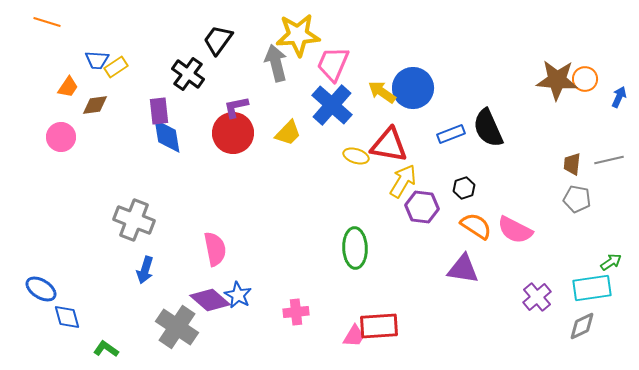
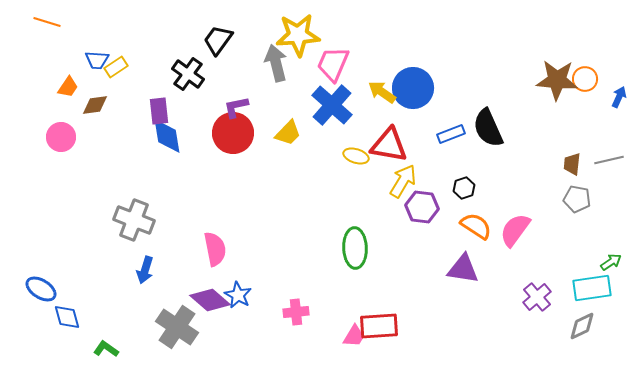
pink semicircle at (515, 230): rotated 99 degrees clockwise
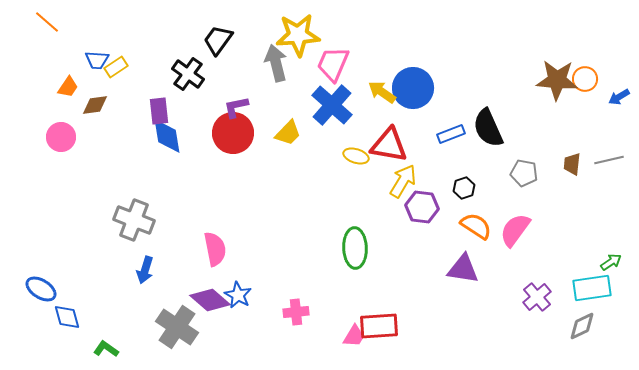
orange line at (47, 22): rotated 24 degrees clockwise
blue arrow at (619, 97): rotated 145 degrees counterclockwise
gray pentagon at (577, 199): moved 53 px left, 26 px up
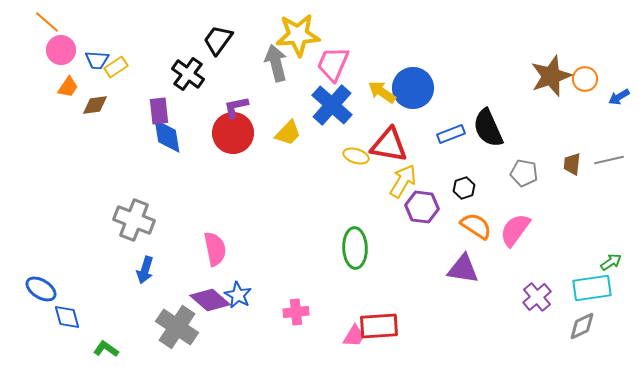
brown star at (557, 80): moved 6 px left, 4 px up; rotated 24 degrees counterclockwise
pink circle at (61, 137): moved 87 px up
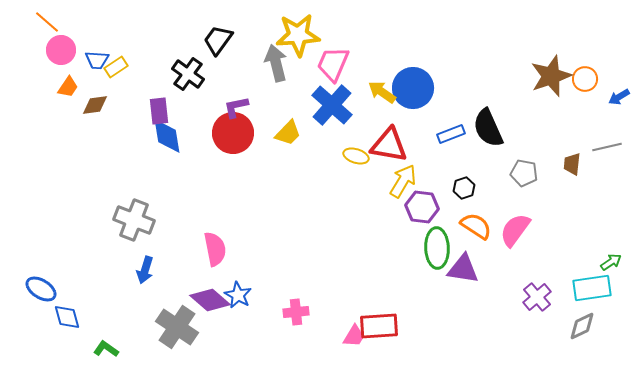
gray line at (609, 160): moved 2 px left, 13 px up
green ellipse at (355, 248): moved 82 px right
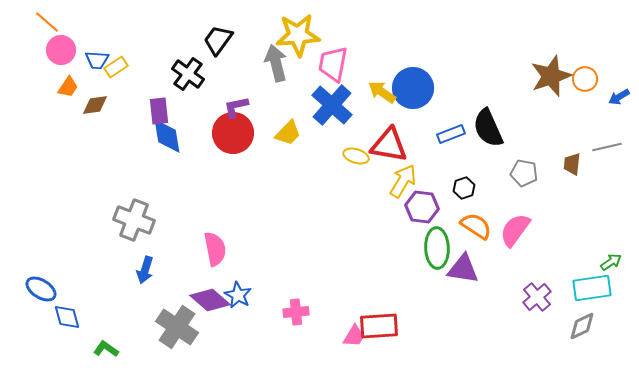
pink trapezoid at (333, 64): rotated 12 degrees counterclockwise
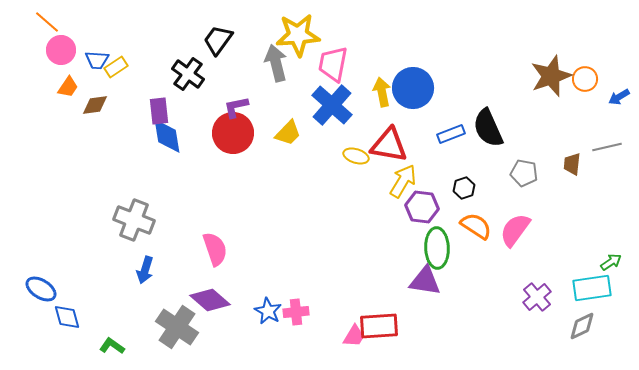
yellow arrow at (382, 92): rotated 44 degrees clockwise
pink semicircle at (215, 249): rotated 8 degrees counterclockwise
purple triangle at (463, 269): moved 38 px left, 12 px down
blue star at (238, 295): moved 30 px right, 16 px down
green L-shape at (106, 349): moved 6 px right, 3 px up
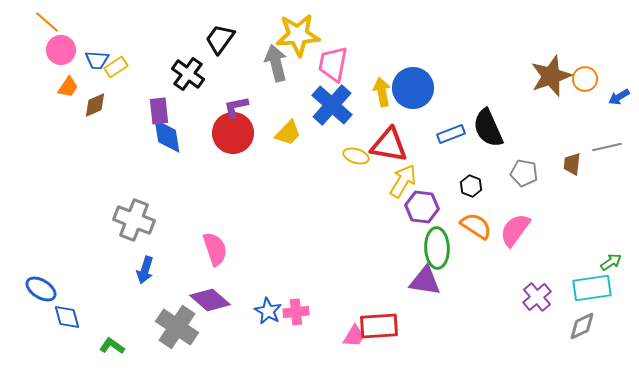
black trapezoid at (218, 40): moved 2 px right, 1 px up
brown diamond at (95, 105): rotated 16 degrees counterclockwise
black hexagon at (464, 188): moved 7 px right, 2 px up; rotated 20 degrees counterclockwise
